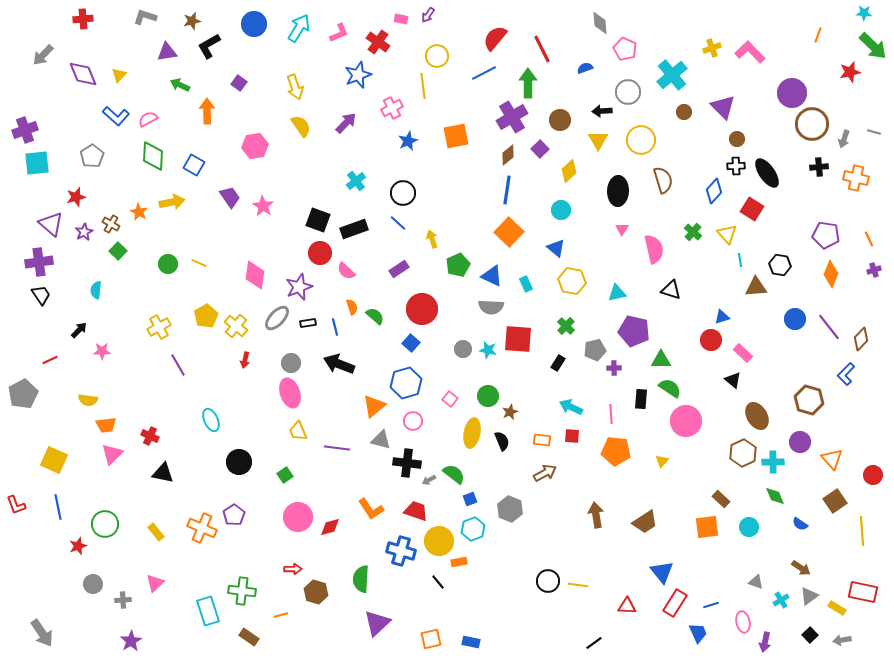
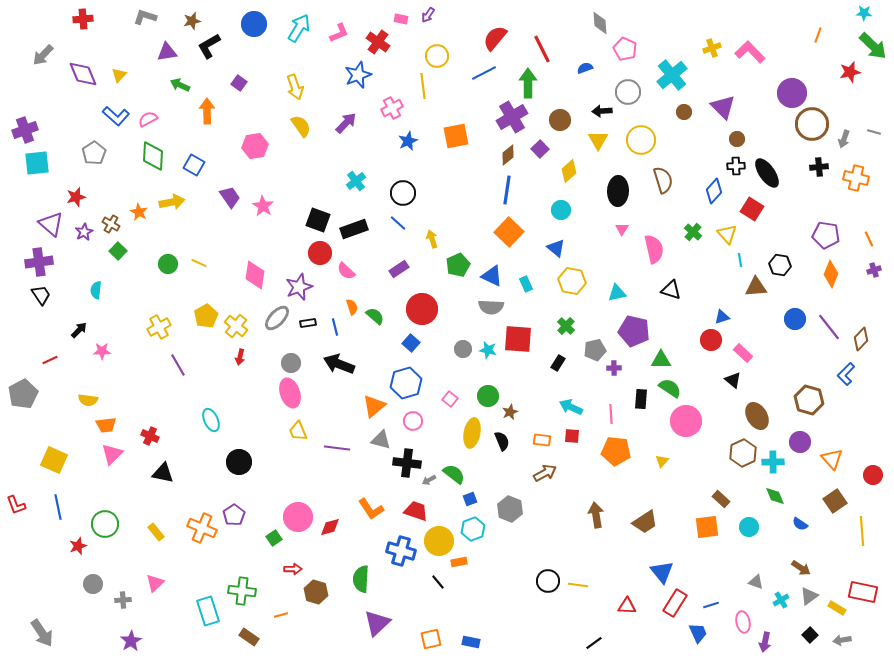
gray pentagon at (92, 156): moved 2 px right, 3 px up
red arrow at (245, 360): moved 5 px left, 3 px up
green square at (285, 475): moved 11 px left, 63 px down
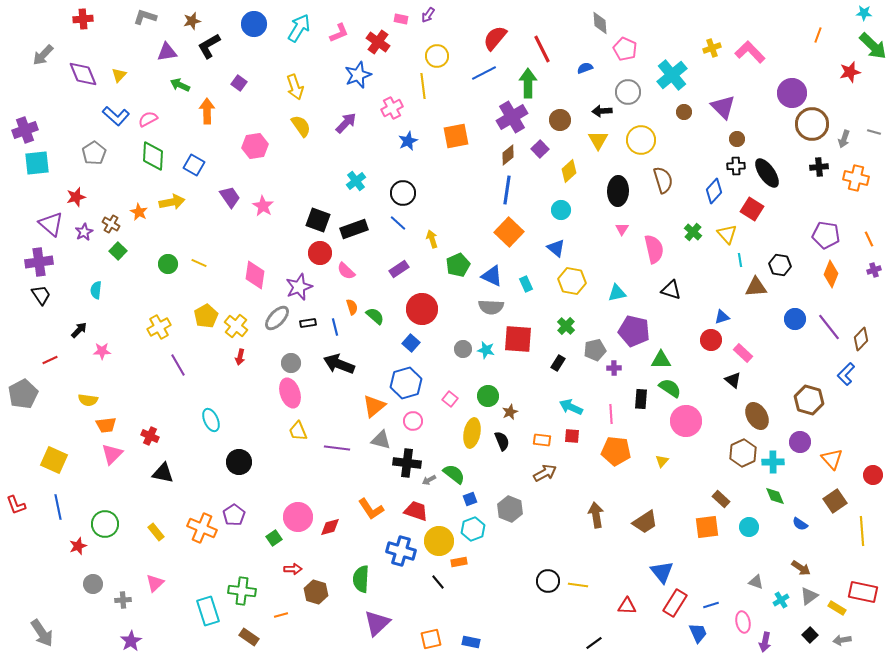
cyan star at (488, 350): moved 2 px left
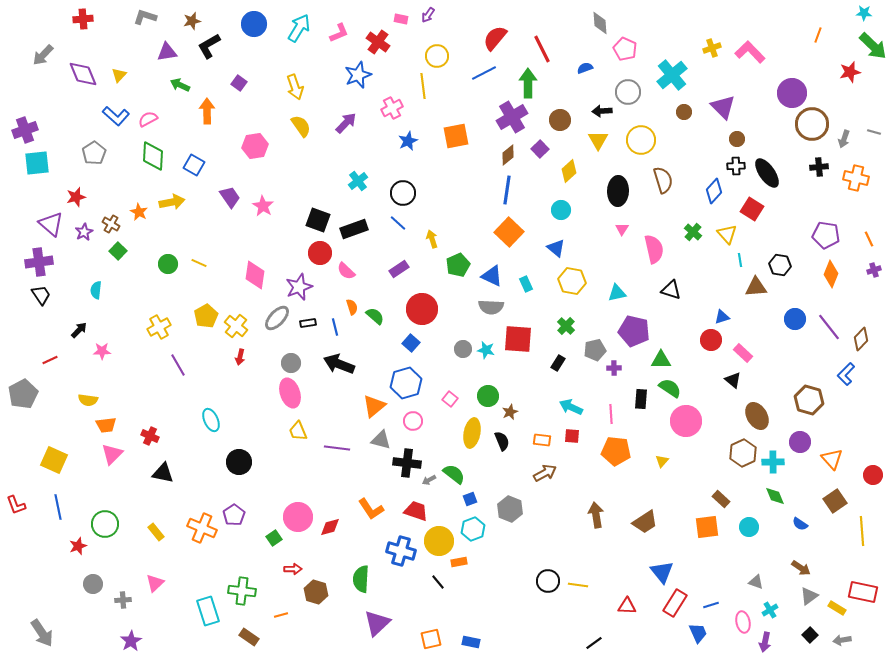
cyan cross at (356, 181): moved 2 px right
cyan cross at (781, 600): moved 11 px left, 10 px down
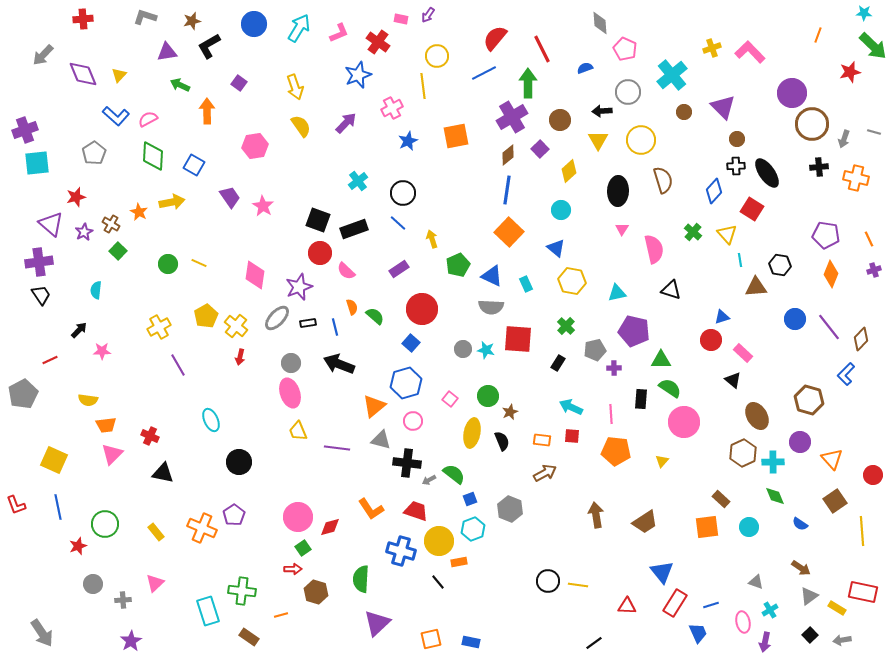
pink circle at (686, 421): moved 2 px left, 1 px down
green square at (274, 538): moved 29 px right, 10 px down
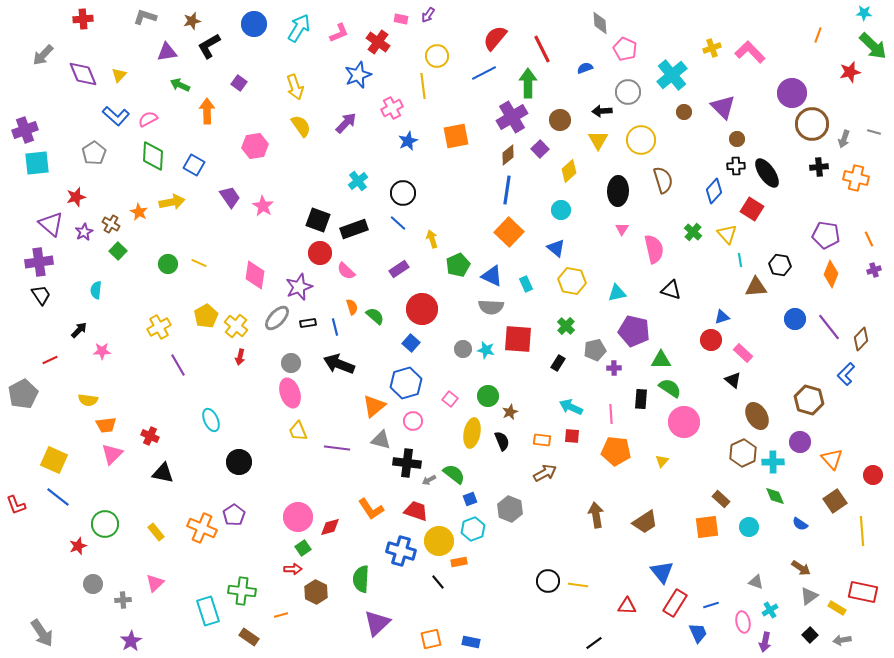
blue line at (58, 507): moved 10 px up; rotated 40 degrees counterclockwise
brown hexagon at (316, 592): rotated 10 degrees clockwise
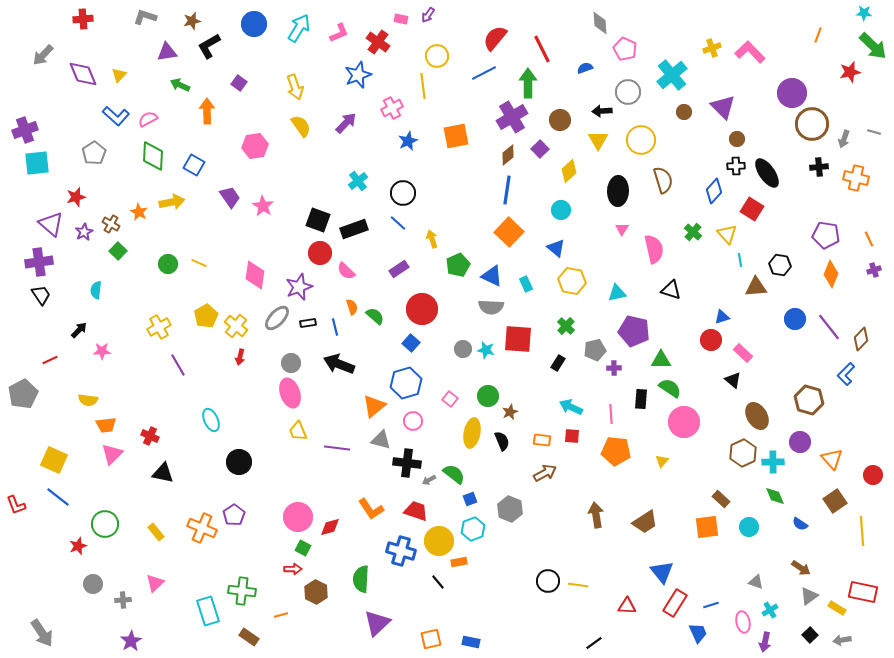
green square at (303, 548): rotated 28 degrees counterclockwise
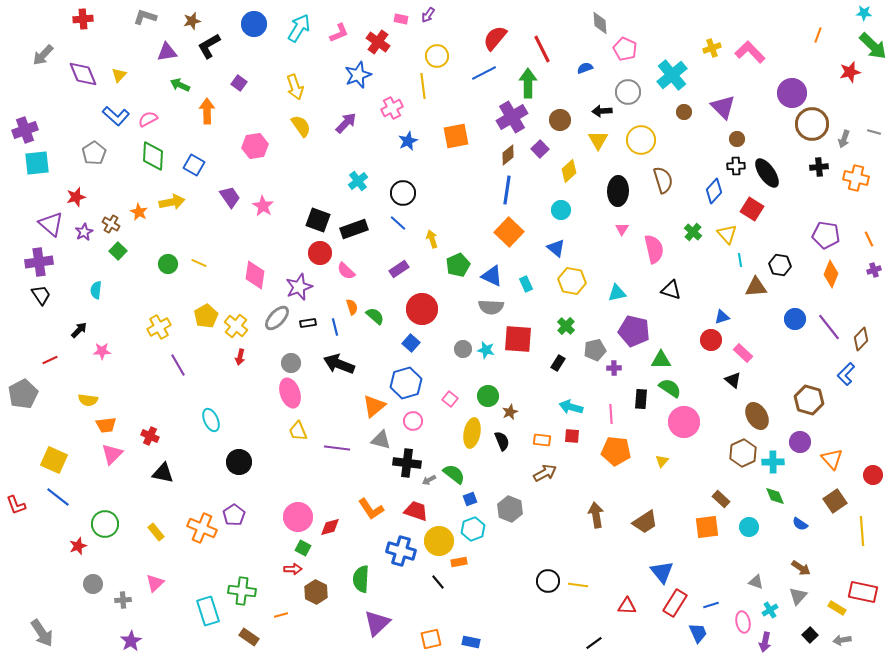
cyan arrow at (571, 407): rotated 10 degrees counterclockwise
gray triangle at (809, 596): moved 11 px left; rotated 12 degrees counterclockwise
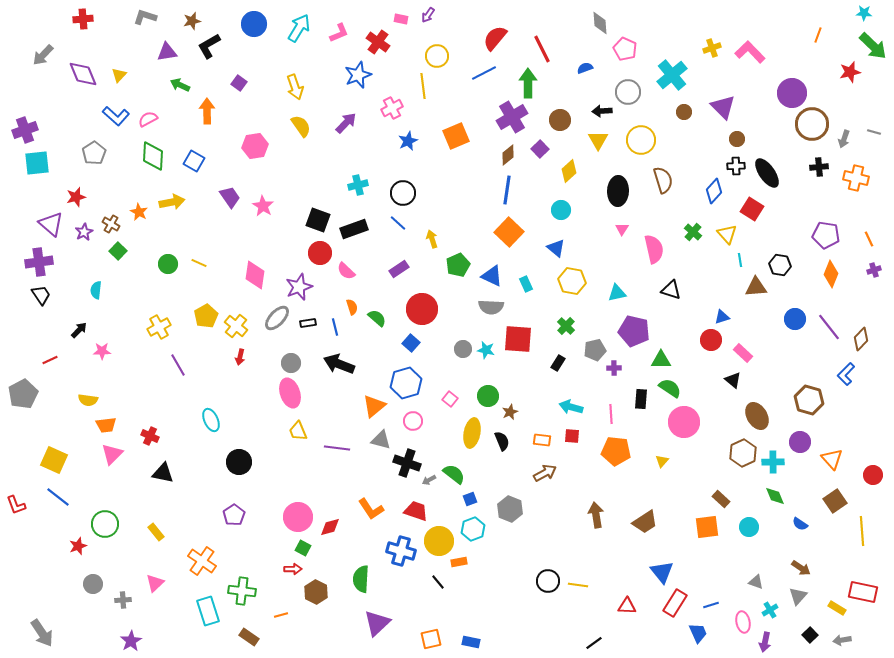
orange square at (456, 136): rotated 12 degrees counterclockwise
blue square at (194, 165): moved 4 px up
cyan cross at (358, 181): moved 4 px down; rotated 24 degrees clockwise
green semicircle at (375, 316): moved 2 px right, 2 px down
black cross at (407, 463): rotated 12 degrees clockwise
orange cross at (202, 528): moved 33 px down; rotated 12 degrees clockwise
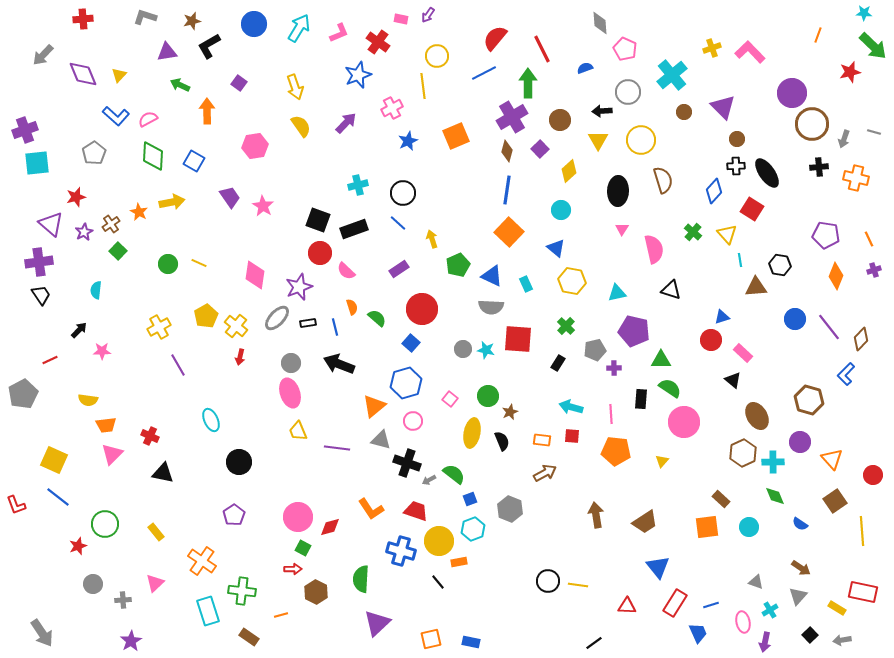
brown diamond at (508, 155): moved 1 px left, 4 px up; rotated 35 degrees counterclockwise
brown cross at (111, 224): rotated 24 degrees clockwise
orange diamond at (831, 274): moved 5 px right, 2 px down
blue triangle at (662, 572): moved 4 px left, 5 px up
